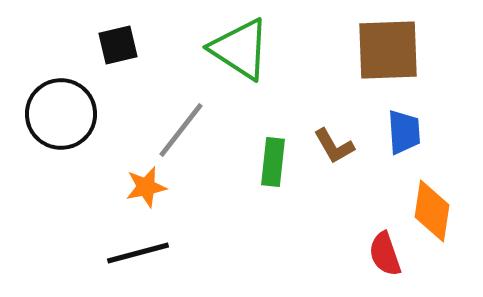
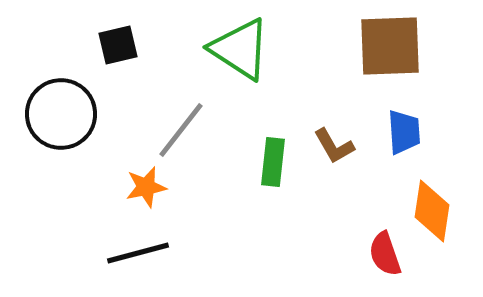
brown square: moved 2 px right, 4 px up
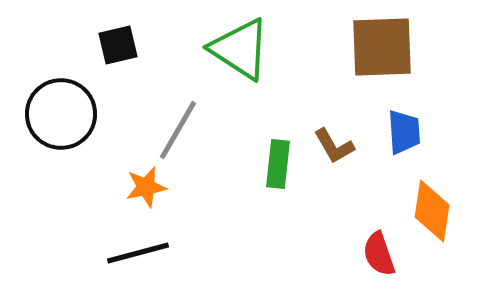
brown square: moved 8 px left, 1 px down
gray line: moved 3 px left; rotated 8 degrees counterclockwise
green rectangle: moved 5 px right, 2 px down
red semicircle: moved 6 px left
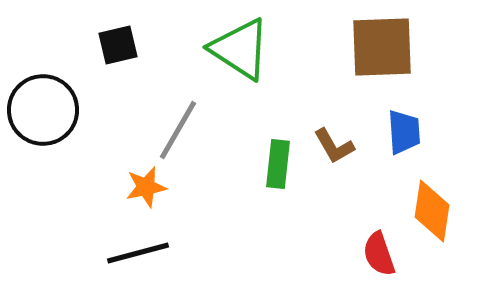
black circle: moved 18 px left, 4 px up
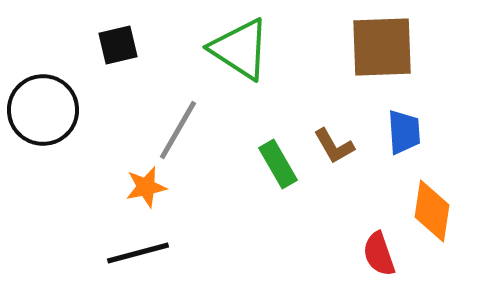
green rectangle: rotated 36 degrees counterclockwise
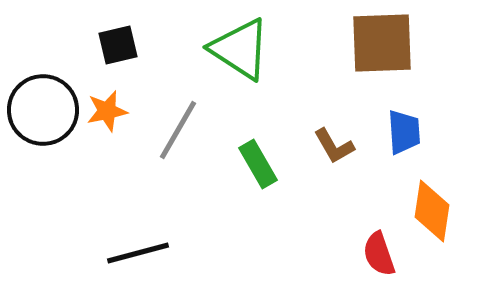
brown square: moved 4 px up
green rectangle: moved 20 px left
orange star: moved 39 px left, 76 px up
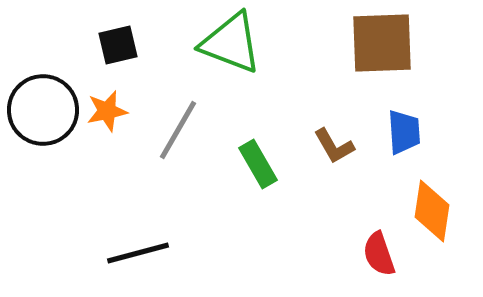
green triangle: moved 9 px left, 6 px up; rotated 12 degrees counterclockwise
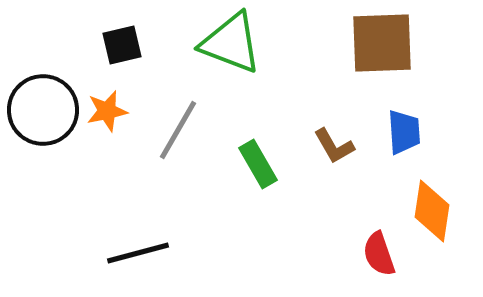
black square: moved 4 px right
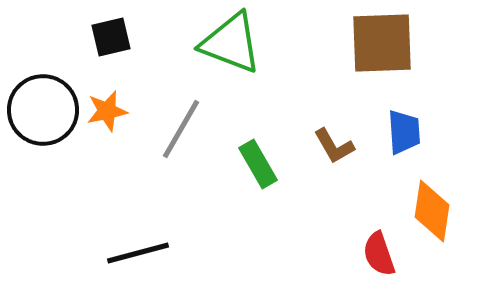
black square: moved 11 px left, 8 px up
gray line: moved 3 px right, 1 px up
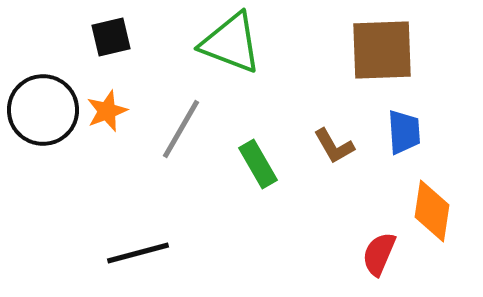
brown square: moved 7 px down
orange star: rotated 9 degrees counterclockwise
red semicircle: rotated 42 degrees clockwise
